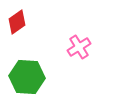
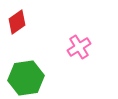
green hexagon: moved 1 px left, 1 px down; rotated 12 degrees counterclockwise
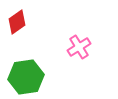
green hexagon: moved 1 px up
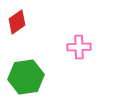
pink cross: rotated 30 degrees clockwise
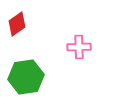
red diamond: moved 2 px down
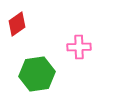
green hexagon: moved 11 px right, 3 px up
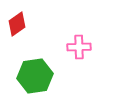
green hexagon: moved 2 px left, 2 px down
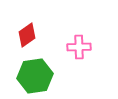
red diamond: moved 10 px right, 11 px down
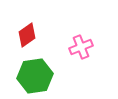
pink cross: moved 2 px right; rotated 20 degrees counterclockwise
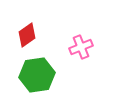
green hexagon: moved 2 px right, 1 px up
